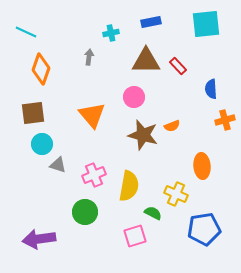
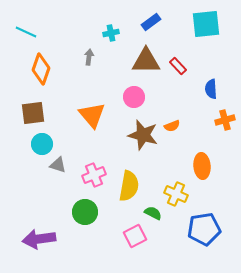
blue rectangle: rotated 24 degrees counterclockwise
pink square: rotated 10 degrees counterclockwise
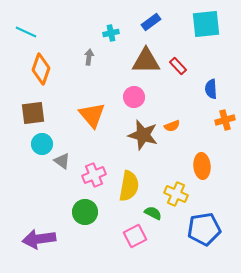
gray triangle: moved 4 px right, 4 px up; rotated 18 degrees clockwise
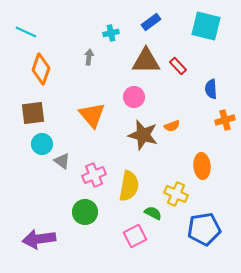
cyan square: moved 2 px down; rotated 20 degrees clockwise
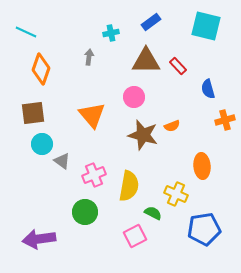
blue semicircle: moved 3 px left; rotated 12 degrees counterclockwise
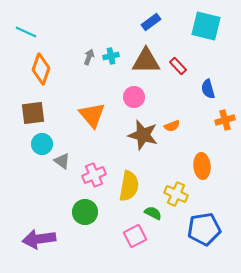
cyan cross: moved 23 px down
gray arrow: rotated 14 degrees clockwise
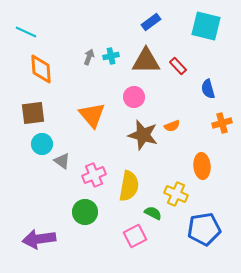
orange diamond: rotated 24 degrees counterclockwise
orange cross: moved 3 px left, 3 px down
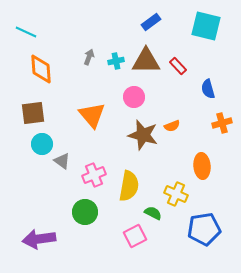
cyan cross: moved 5 px right, 5 px down
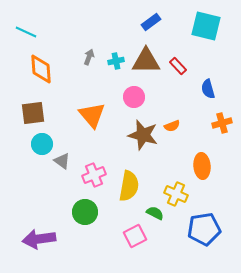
green semicircle: moved 2 px right
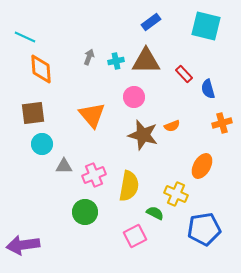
cyan line: moved 1 px left, 5 px down
red rectangle: moved 6 px right, 8 px down
gray triangle: moved 2 px right, 5 px down; rotated 36 degrees counterclockwise
orange ellipse: rotated 35 degrees clockwise
purple arrow: moved 16 px left, 6 px down
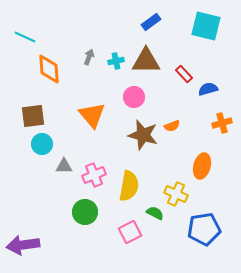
orange diamond: moved 8 px right
blue semicircle: rotated 90 degrees clockwise
brown square: moved 3 px down
orange ellipse: rotated 15 degrees counterclockwise
pink square: moved 5 px left, 4 px up
